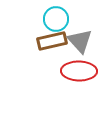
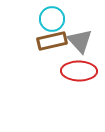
cyan circle: moved 4 px left
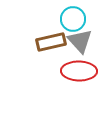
cyan circle: moved 21 px right
brown rectangle: moved 1 px left, 1 px down
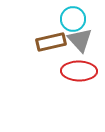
gray triangle: moved 1 px up
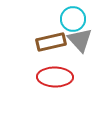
red ellipse: moved 24 px left, 6 px down
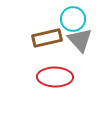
brown rectangle: moved 4 px left, 4 px up
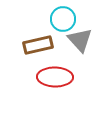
cyan circle: moved 10 px left
brown rectangle: moved 9 px left, 7 px down
